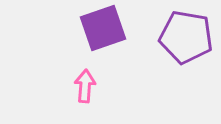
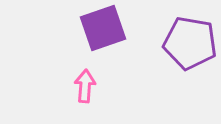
purple pentagon: moved 4 px right, 6 px down
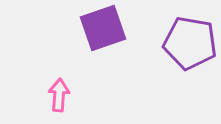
pink arrow: moved 26 px left, 9 px down
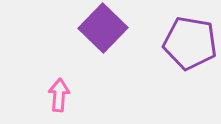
purple square: rotated 27 degrees counterclockwise
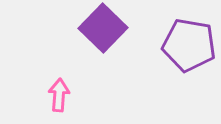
purple pentagon: moved 1 px left, 2 px down
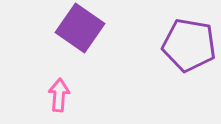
purple square: moved 23 px left; rotated 9 degrees counterclockwise
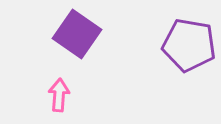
purple square: moved 3 px left, 6 px down
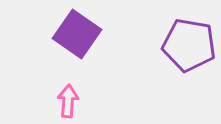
pink arrow: moved 9 px right, 6 px down
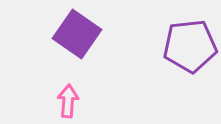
purple pentagon: moved 1 px right, 1 px down; rotated 16 degrees counterclockwise
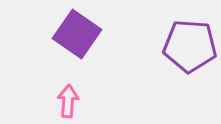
purple pentagon: rotated 10 degrees clockwise
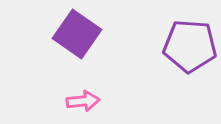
pink arrow: moved 15 px right; rotated 80 degrees clockwise
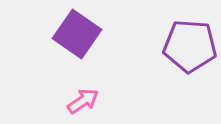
pink arrow: rotated 28 degrees counterclockwise
